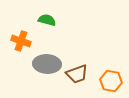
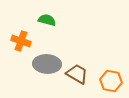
brown trapezoid: rotated 130 degrees counterclockwise
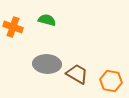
orange cross: moved 8 px left, 14 px up
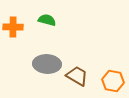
orange cross: rotated 18 degrees counterclockwise
brown trapezoid: moved 2 px down
orange hexagon: moved 2 px right
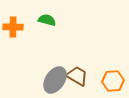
gray ellipse: moved 8 px right, 16 px down; rotated 60 degrees counterclockwise
orange hexagon: rotated 15 degrees counterclockwise
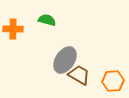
orange cross: moved 2 px down
brown trapezoid: moved 2 px right, 1 px up
gray ellipse: moved 10 px right, 20 px up
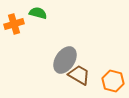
green semicircle: moved 9 px left, 7 px up
orange cross: moved 1 px right, 5 px up; rotated 18 degrees counterclockwise
orange hexagon: rotated 20 degrees clockwise
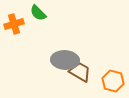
green semicircle: rotated 150 degrees counterclockwise
gray ellipse: rotated 60 degrees clockwise
brown trapezoid: moved 1 px right, 3 px up
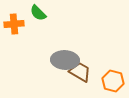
orange cross: rotated 12 degrees clockwise
